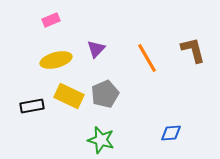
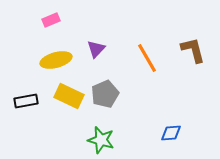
black rectangle: moved 6 px left, 5 px up
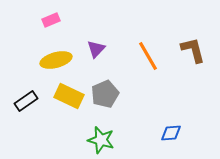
orange line: moved 1 px right, 2 px up
black rectangle: rotated 25 degrees counterclockwise
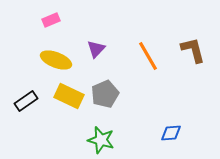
yellow ellipse: rotated 36 degrees clockwise
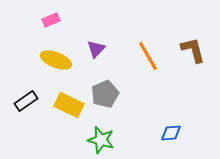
yellow rectangle: moved 9 px down
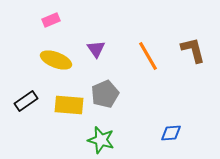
purple triangle: rotated 18 degrees counterclockwise
yellow rectangle: rotated 20 degrees counterclockwise
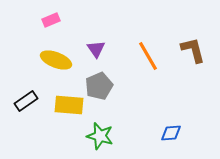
gray pentagon: moved 6 px left, 8 px up
green star: moved 1 px left, 4 px up
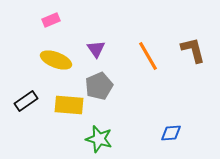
green star: moved 1 px left, 3 px down
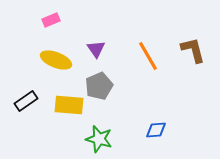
blue diamond: moved 15 px left, 3 px up
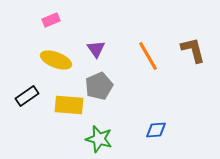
black rectangle: moved 1 px right, 5 px up
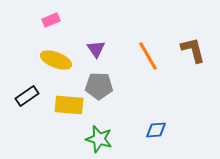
gray pentagon: rotated 24 degrees clockwise
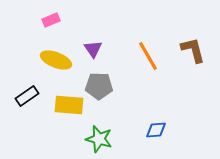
purple triangle: moved 3 px left
